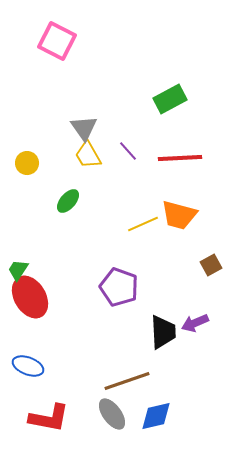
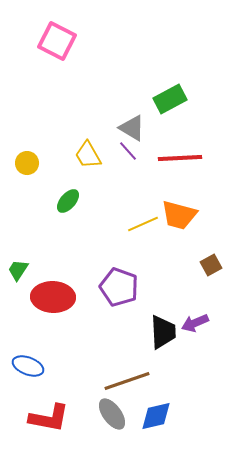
gray triangle: moved 48 px right; rotated 24 degrees counterclockwise
red ellipse: moved 23 px right; rotated 57 degrees counterclockwise
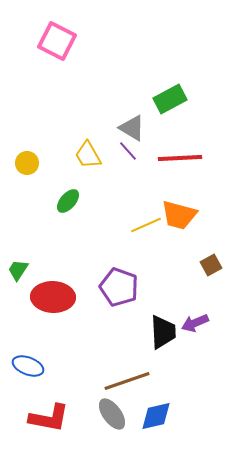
yellow line: moved 3 px right, 1 px down
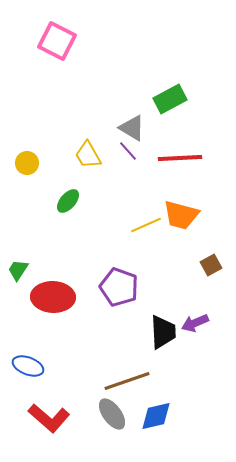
orange trapezoid: moved 2 px right
red L-shape: rotated 30 degrees clockwise
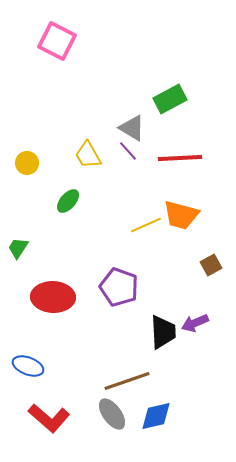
green trapezoid: moved 22 px up
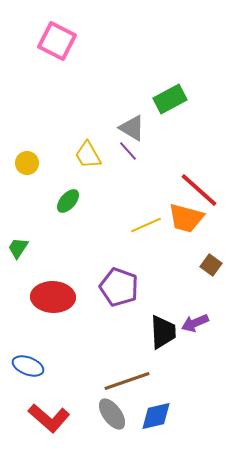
red line: moved 19 px right, 32 px down; rotated 45 degrees clockwise
orange trapezoid: moved 5 px right, 3 px down
brown square: rotated 25 degrees counterclockwise
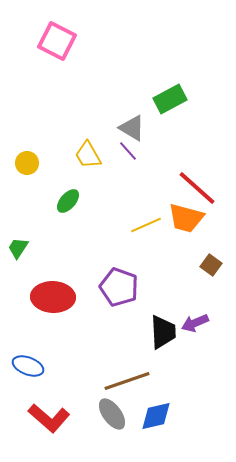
red line: moved 2 px left, 2 px up
